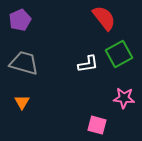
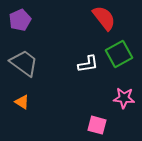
gray trapezoid: rotated 20 degrees clockwise
orange triangle: rotated 28 degrees counterclockwise
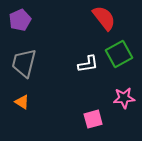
gray trapezoid: rotated 112 degrees counterclockwise
pink star: rotated 10 degrees counterclockwise
pink square: moved 4 px left, 6 px up; rotated 30 degrees counterclockwise
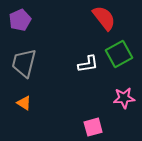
orange triangle: moved 2 px right, 1 px down
pink square: moved 8 px down
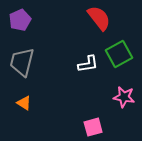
red semicircle: moved 5 px left
gray trapezoid: moved 2 px left, 1 px up
pink star: moved 1 px up; rotated 15 degrees clockwise
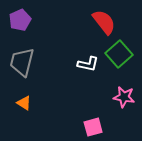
red semicircle: moved 5 px right, 4 px down
green square: rotated 12 degrees counterclockwise
white L-shape: rotated 20 degrees clockwise
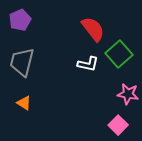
red semicircle: moved 11 px left, 7 px down
pink star: moved 4 px right, 3 px up
pink square: moved 25 px right, 2 px up; rotated 30 degrees counterclockwise
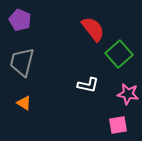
purple pentagon: rotated 25 degrees counterclockwise
white L-shape: moved 21 px down
pink square: rotated 36 degrees clockwise
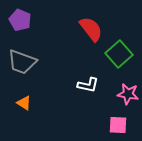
red semicircle: moved 2 px left
gray trapezoid: rotated 84 degrees counterclockwise
pink square: rotated 12 degrees clockwise
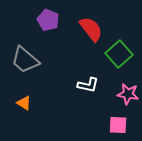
purple pentagon: moved 28 px right
gray trapezoid: moved 3 px right, 2 px up; rotated 20 degrees clockwise
